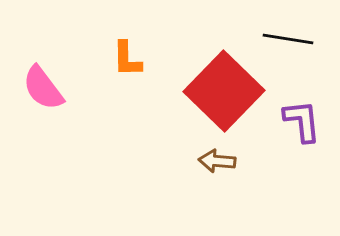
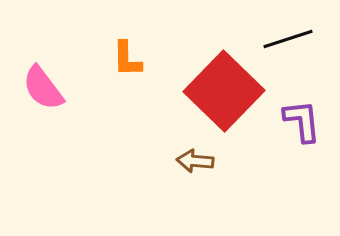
black line: rotated 27 degrees counterclockwise
brown arrow: moved 22 px left
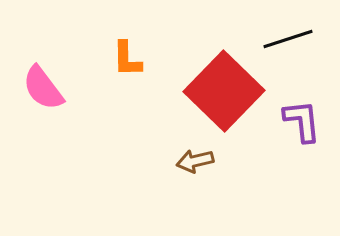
brown arrow: rotated 18 degrees counterclockwise
